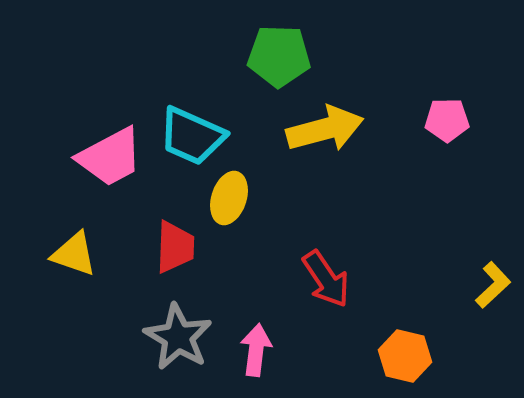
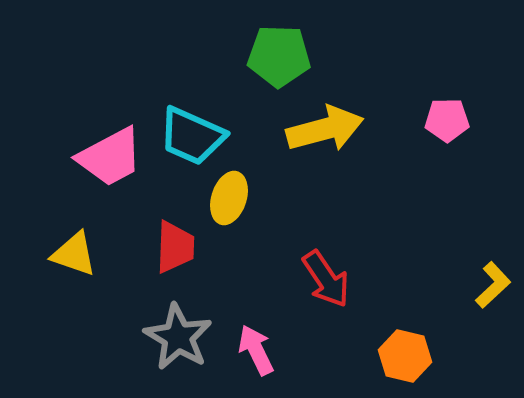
pink arrow: rotated 33 degrees counterclockwise
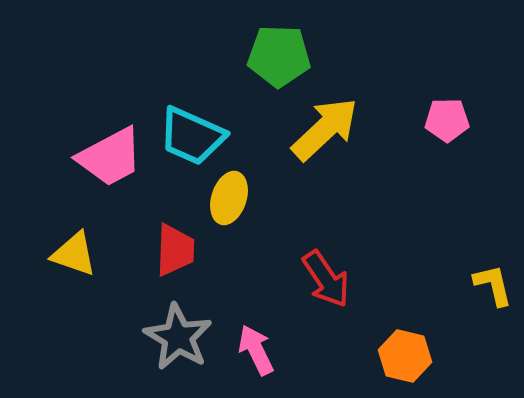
yellow arrow: rotated 28 degrees counterclockwise
red trapezoid: moved 3 px down
yellow L-shape: rotated 60 degrees counterclockwise
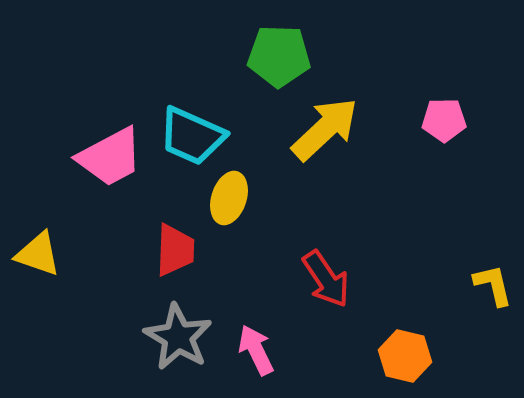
pink pentagon: moved 3 px left
yellow triangle: moved 36 px left
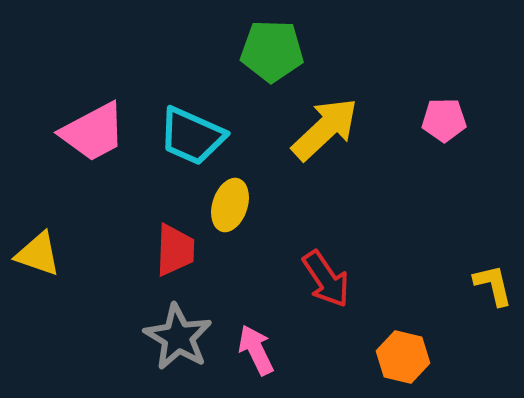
green pentagon: moved 7 px left, 5 px up
pink trapezoid: moved 17 px left, 25 px up
yellow ellipse: moved 1 px right, 7 px down
orange hexagon: moved 2 px left, 1 px down
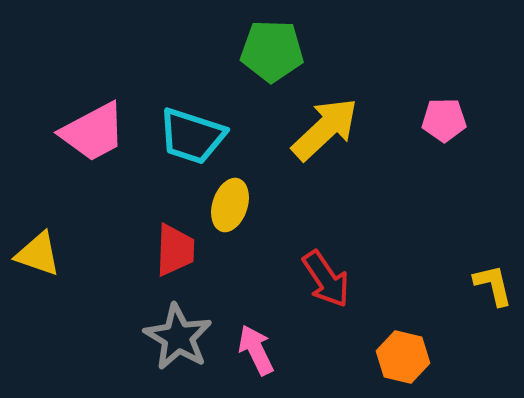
cyan trapezoid: rotated 6 degrees counterclockwise
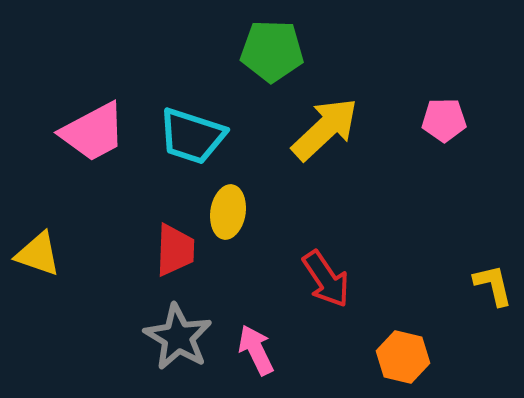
yellow ellipse: moved 2 px left, 7 px down; rotated 9 degrees counterclockwise
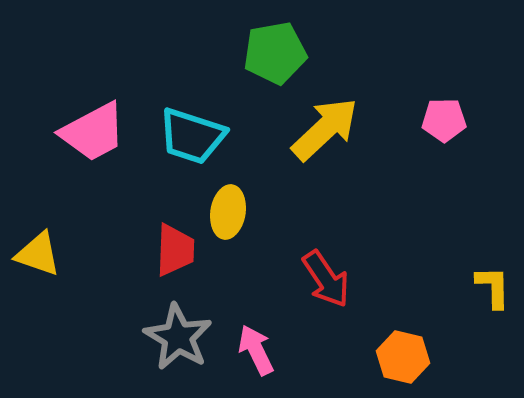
green pentagon: moved 3 px right, 2 px down; rotated 12 degrees counterclockwise
yellow L-shape: moved 2 px down; rotated 12 degrees clockwise
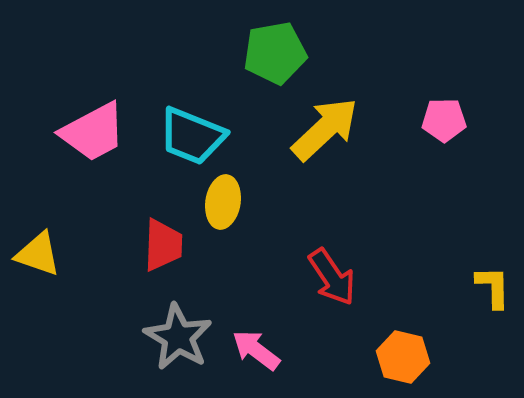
cyan trapezoid: rotated 4 degrees clockwise
yellow ellipse: moved 5 px left, 10 px up
red trapezoid: moved 12 px left, 5 px up
red arrow: moved 6 px right, 2 px up
pink arrow: rotated 27 degrees counterclockwise
